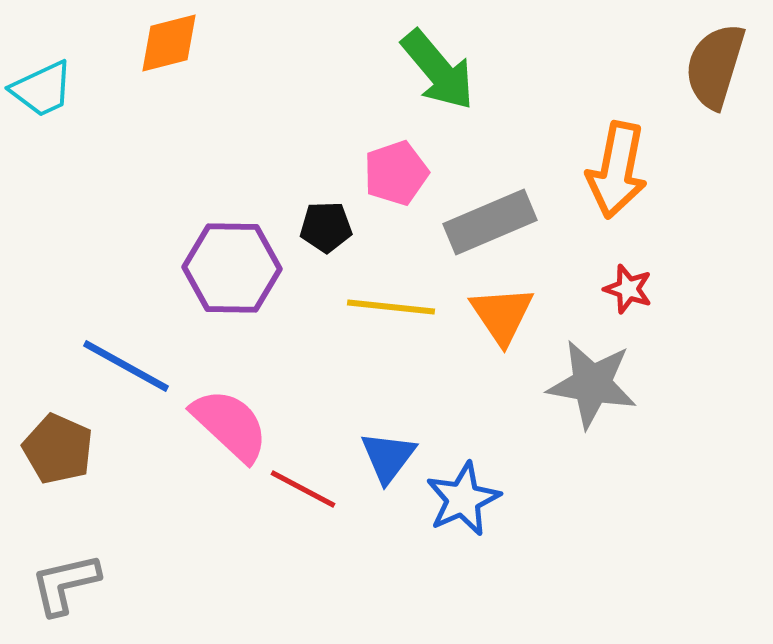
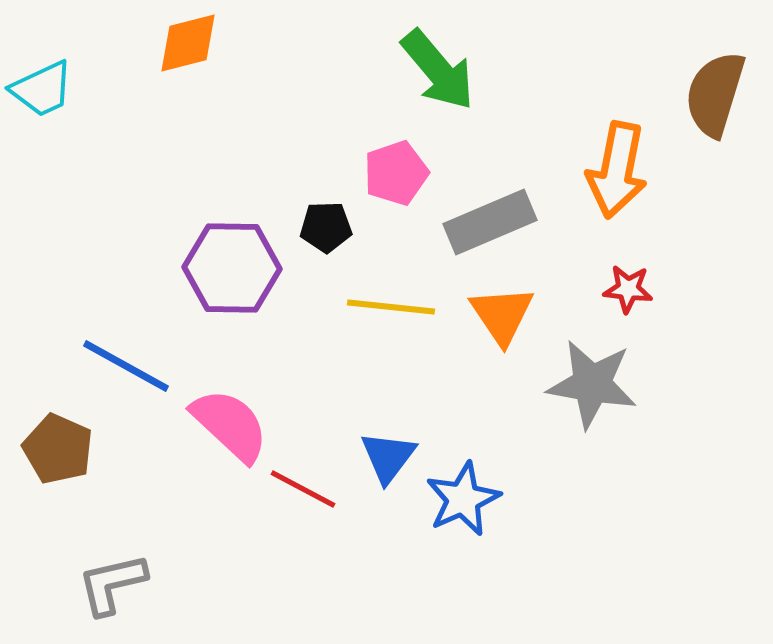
orange diamond: moved 19 px right
brown semicircle: moved 28 px down
red star: rotated 12 degrees counterclockwise
gray L-shape: moved 47 px right
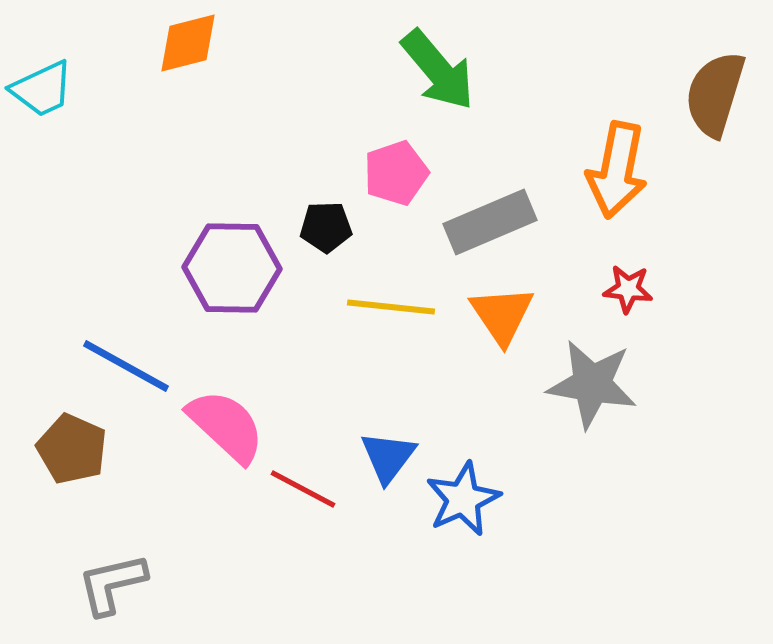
pink semicircle: moved 4 px left, 1 px down
brown pentagon: moved 14 px right
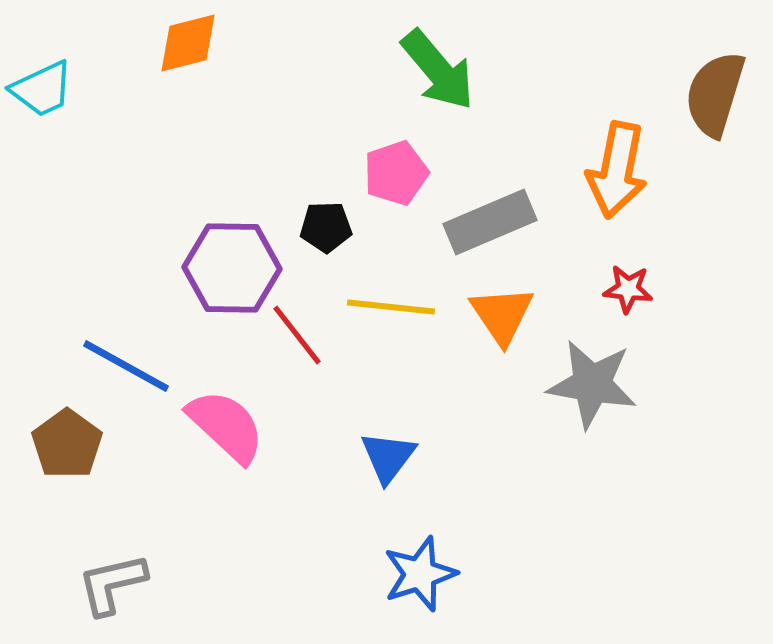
brown pentagon: moved 5 px left, 5 px up; rotated 12 degrees clockwise
red line: moved 6 px left, 154 px up; rotated 24 degrees clockwise
blue star: moved 43 px left, 75 px down; rotated 6 degrees clockwise
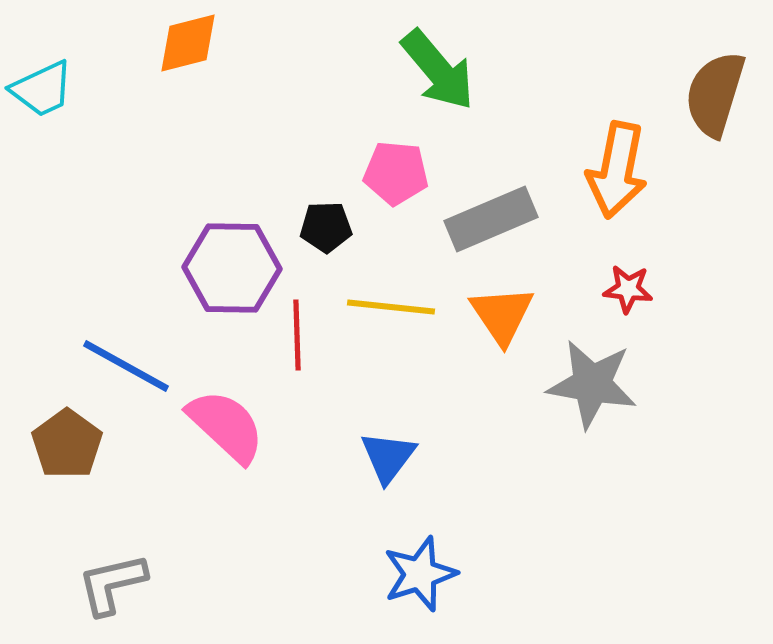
pink pentagon: rotated 24 degrees clockwise
gray rectangle: moved 1 px right, 3 px up
red line: rotated 36 degrees clockwise
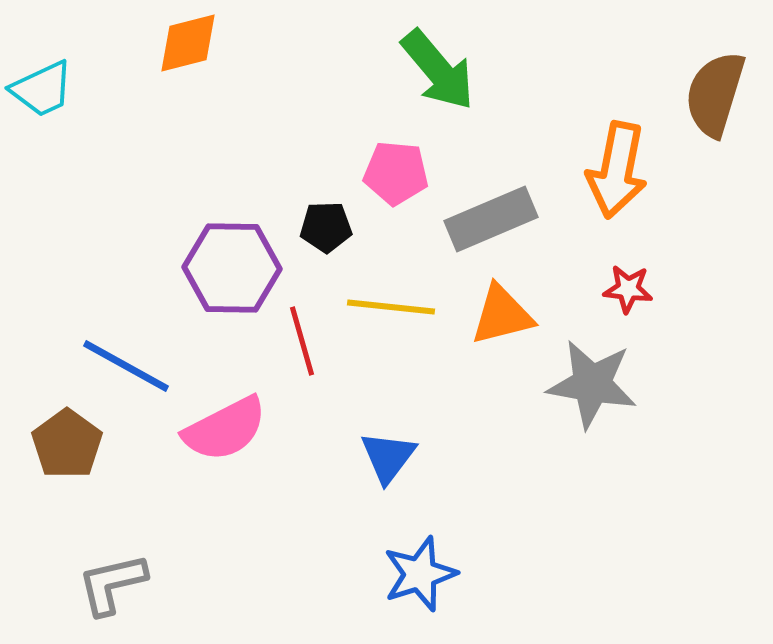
orange triangle: rotated 50 degrees clockwise
red line: moved 5 px right, 6 px down; rotated 14 degrees counterclockwise
pink semicircle: moved 1 px left, 3 px down; rotated 110 degrees clockwise
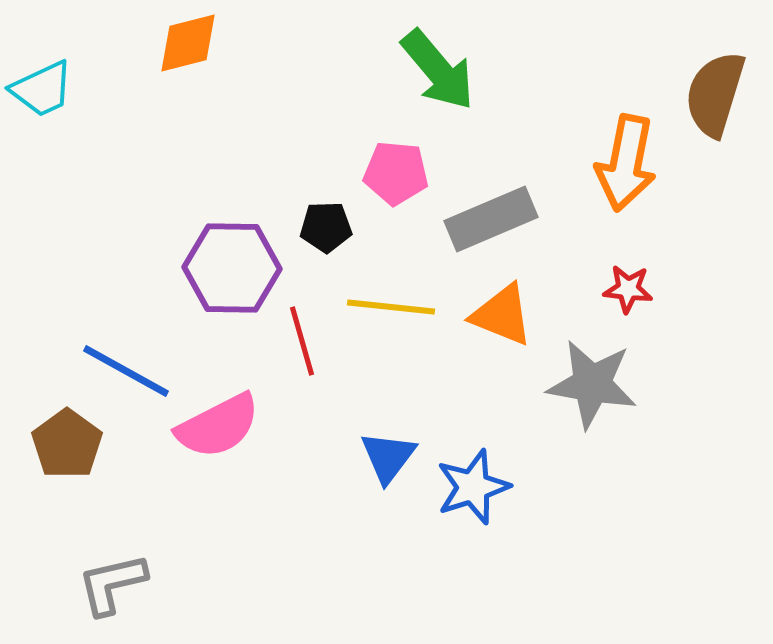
orange arrow: moved 9 px right, 7 px up
orange triangle: rotated 36 degrees clockwise
blue line: moved 5 px down
pink semicircle: moved 7 px left, 3 px up
blue star: moved 53 px right, 87 px up
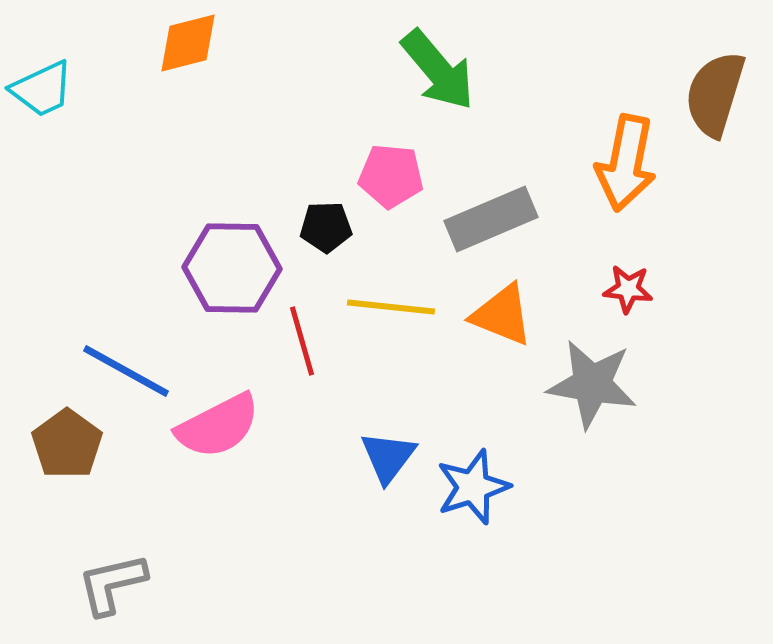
pink pentagon: moved 5 px left, 3 px down
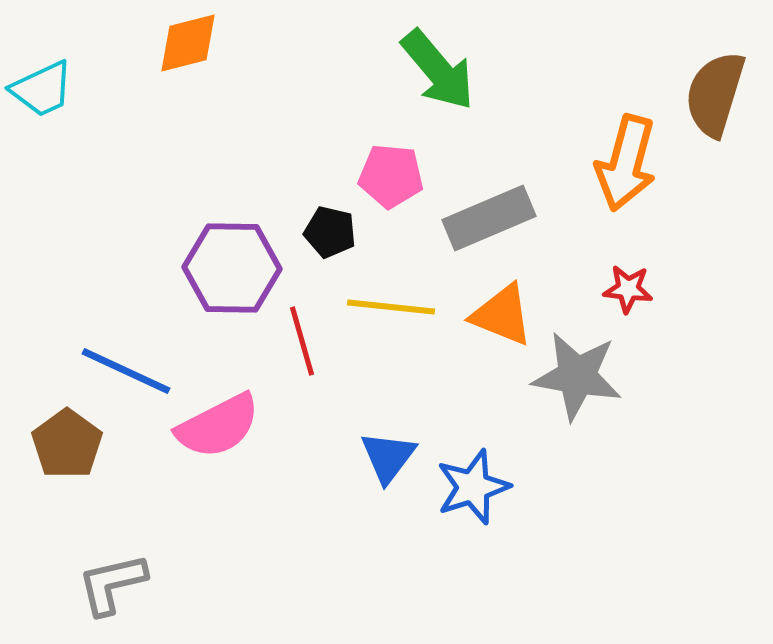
orange arrow: rotated 4 degrees clockwise
gray rectangle: moved 2 px left, 1 px up
black pentagon: moved 4 px right, 5 px down; rotated 15 degrees clockwise
blue line: rotated 4 degrees counterclockwise
gray star: moved 15 px left, 8 px up
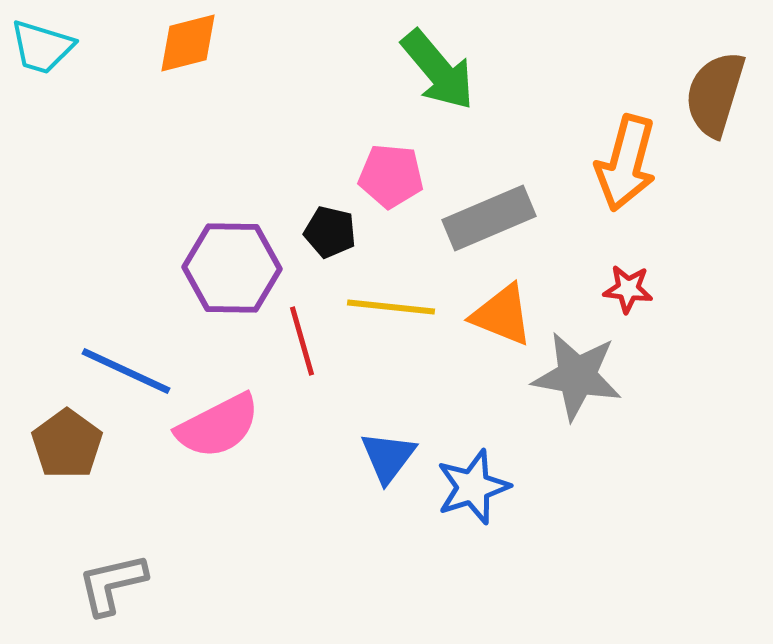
cyan trapezoid: moved 42 px up; rotated 42 degrees clockwise
